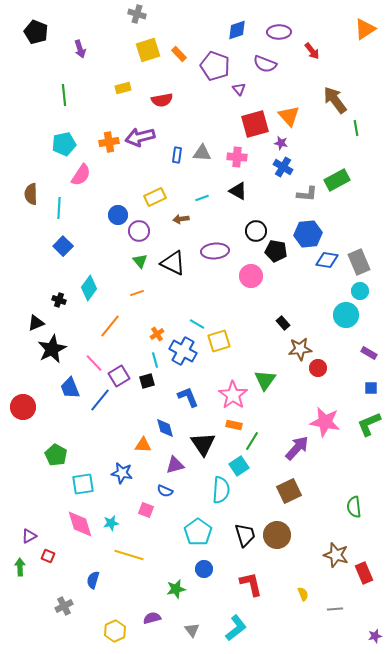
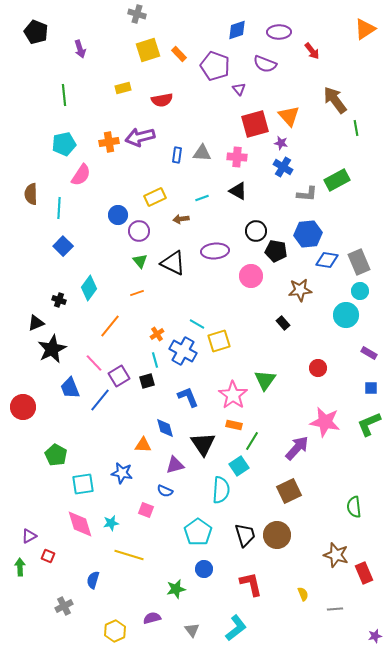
brown star at (300, 349): moved 59 px up
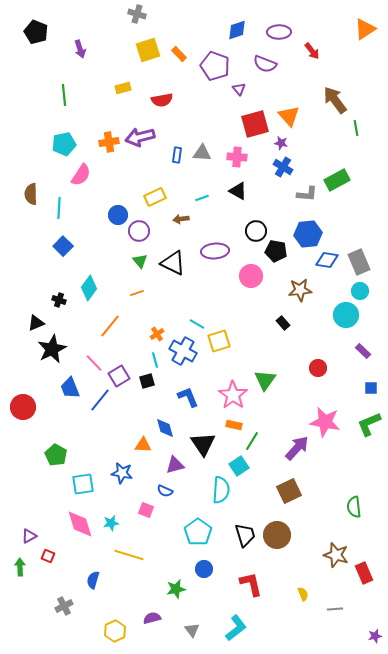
purple rectangle at (369, 353): moved 6 px left, 2 px up; rotated 14 degrees clockwise
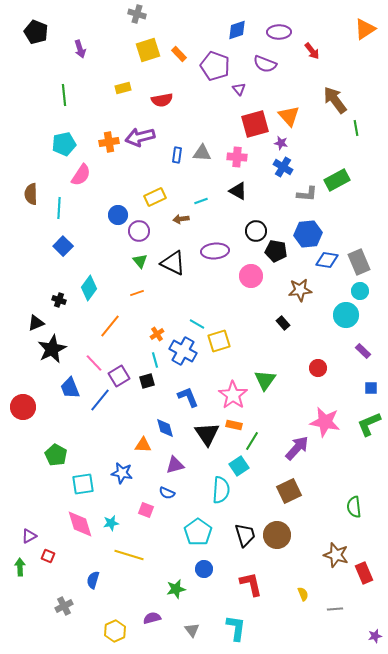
cyan line at (202, 198): moved 1 px left, 3 px down
black triangle at (203, 444): moved 4 px right, 10 px up
blue semicircle at (165, 491): moved 2 px right, 2 px down
cyan L-shape at (236, 628): rotated 44 degrees counterclockwise
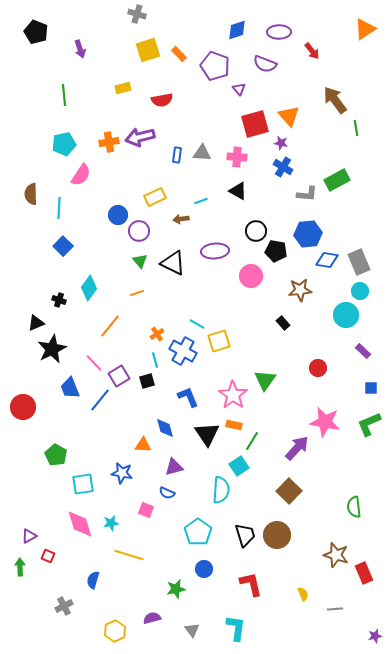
purple triangle at (175, 465): moved 1 px left, 2 px down
brown square at (289, 491): rotated 20 degrees counterclockwise
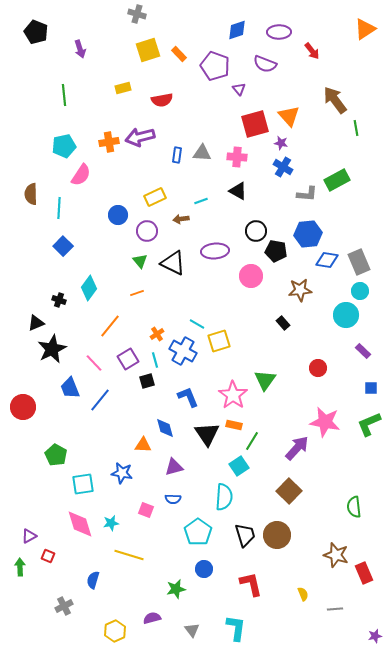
cyan pentagon at (64, 144): moved 2 px down
purple circle at (139, 231): moved 8 px right
purple square at (119, 376): moved 9 px right, 17 px up
cyan semicircle at (221, 490): moved 3 px right, 7 px down
blue semicircle at (167, 493): moved 6 px right, 6 px down; rotated 21 degrees counterclockwise
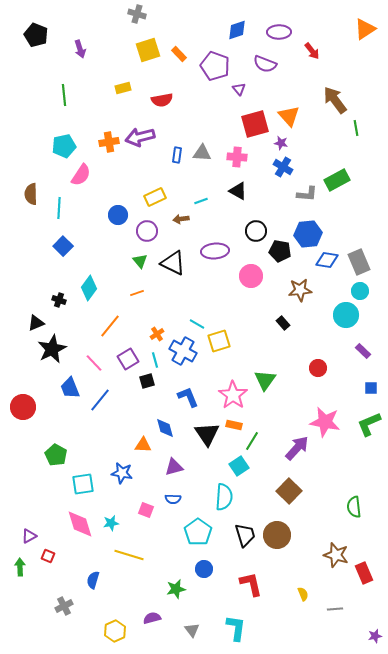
black pentagon at (36, 32): moved 3 px down
black pentagon at (276, 251): moved 4 px right
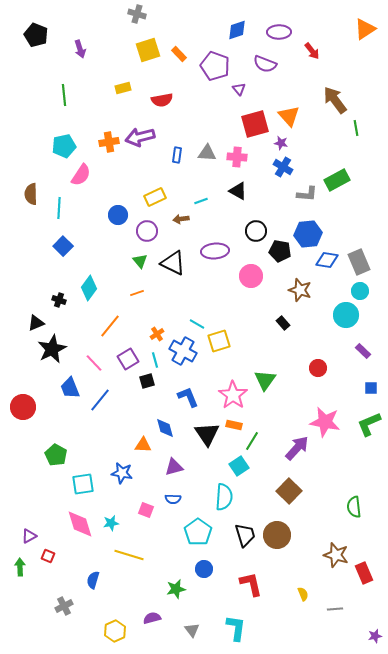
gray triangle at (202, 153): moved 5 px right
brown star at (300, 290): rotated 25 degrees clockwise
